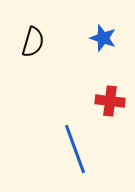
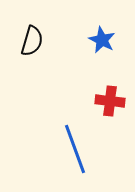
blue star: moved 1 px left, 2 px down; rotated 8 degrees clockwise
black semicircle: moved 1 px left, 1 px up
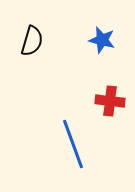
blue star: rotated 12 degrees counterclockwise
blue line: moved 2 px left, 5 px up
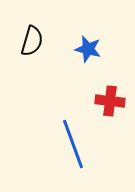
blue star: moved 14 px left, 9 px down
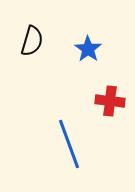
blue star: rotated 20 degrees clockwise
blue line: moved 4 px left
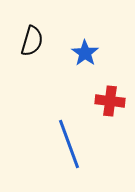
blue star: moved 3 px left, 4 px down
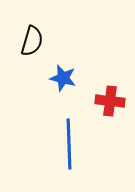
blue star: moved 22 px left, 25 px down; rotated 20 degrees counterclockwise
blue line: rotated 18 degrees clockwise
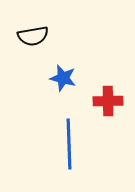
black semicircle: moved 1 px right, 5 px up; rotated 64 degrees clockwise
red cross: moved 2 px left; rotated 8 degrees counterclockwise
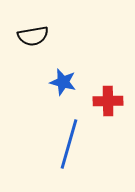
blue star: moved 4 px down
blue line: rotated 18 degrees clockwise
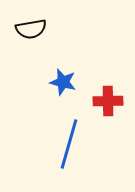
black semicircle: moved 2 px left, 7 px up
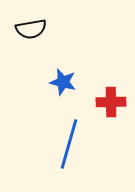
red cross: moved 3 px right, 1 px down
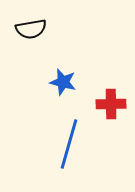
red cross: moved 2 px down
